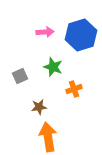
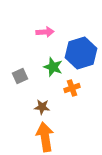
blue hexagon: moved 18 px down
orange cross: moved 2 px left, 1 px up
brown star: moved 3 px right; rotated 14 degrees clockwise
orange arrow: moved 3 px left
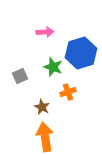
orange cross: moved 4 px left, 4 px down
brown star: rotated 21 degrees clockwise
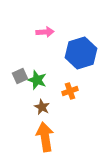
green star: moved 16 px left, 13 px down
orange cross: moved 2 px right, 1 px up
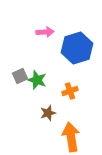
blue hexagon: moved 4 px left, 5 px up
brown star: moved 6 px right, 6 px down; rotated 28 degrees clockwise
orange arrow: moved 26 px right
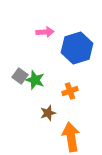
gray square: rotated 28 degrees counterclockwise
green star: moved 2 px left
